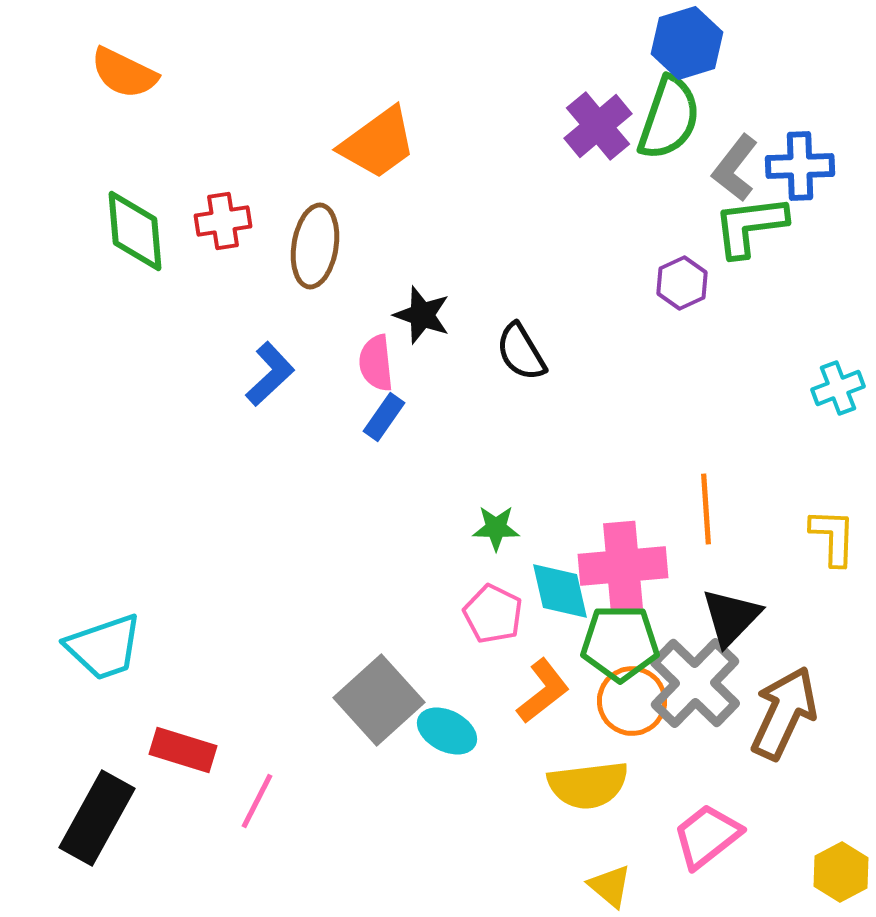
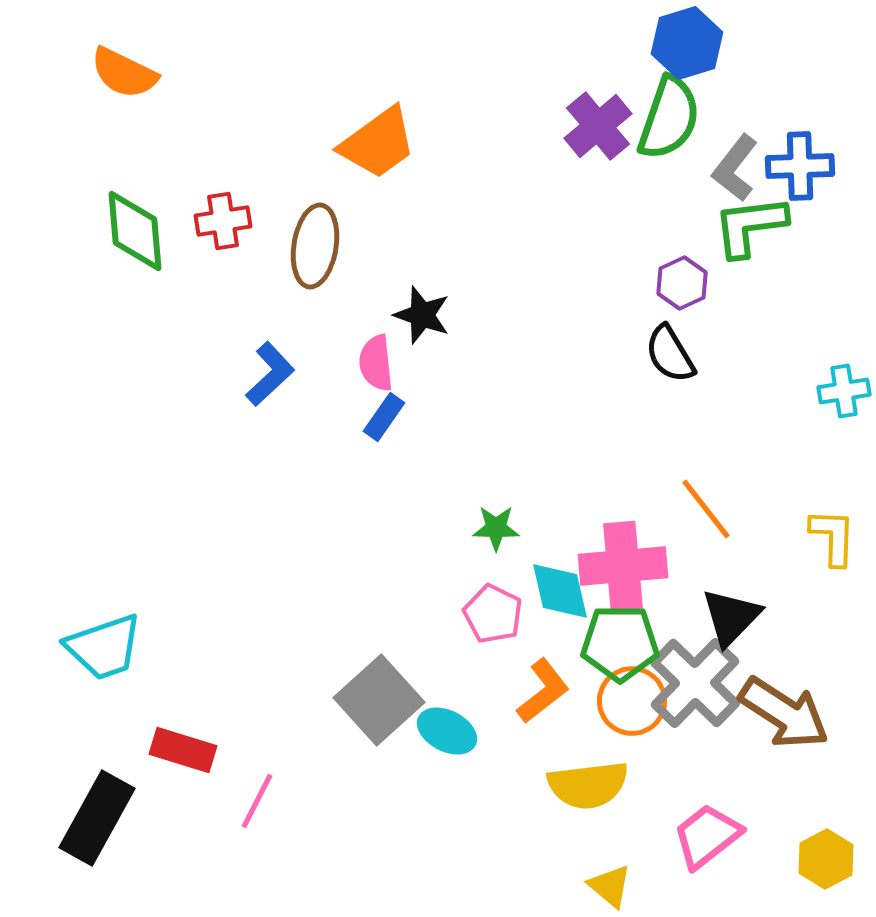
black semicircle: moved 149 px right, 2 px down
cyan cross: moved 6 px right, 3 px down; rotated 12 degrees clockwise
orange line: rotated 34 degrees counterclockwise
brown arrow: rotated 98 degrees clockwise
yellow hexagon: moved 15 px left, 13 px up
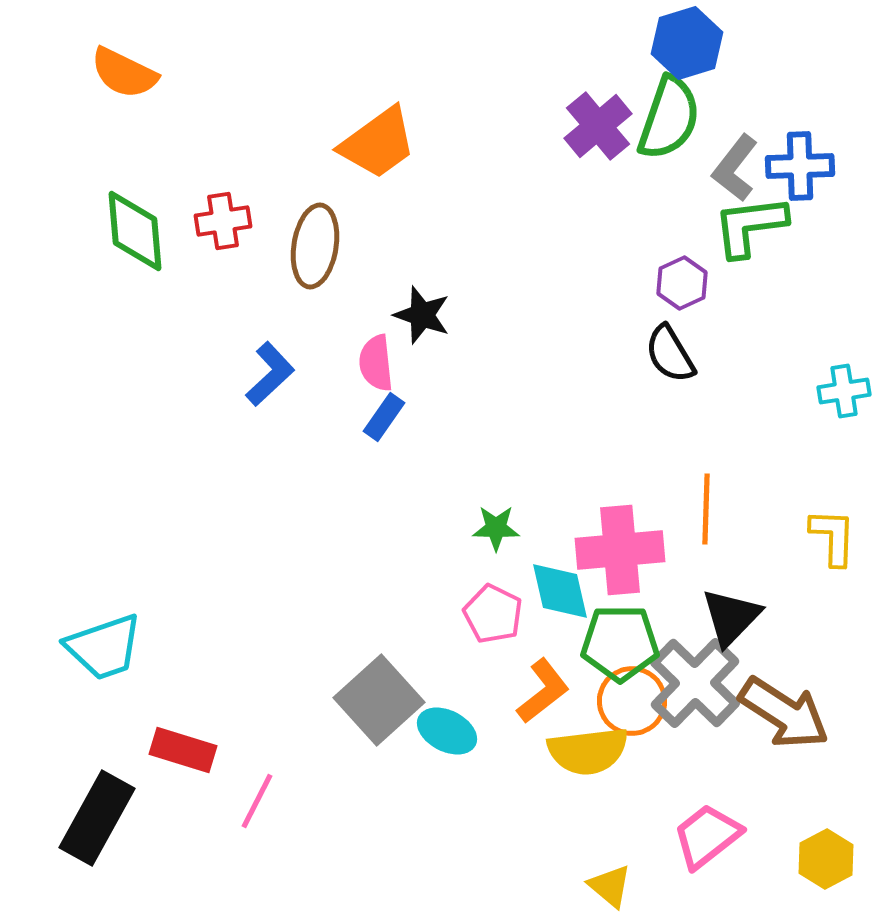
orange line: rotated 40 degrees clockwise
pink cross: moved 3 px left, 16 px up
yellow semicircle: moved 34 px up
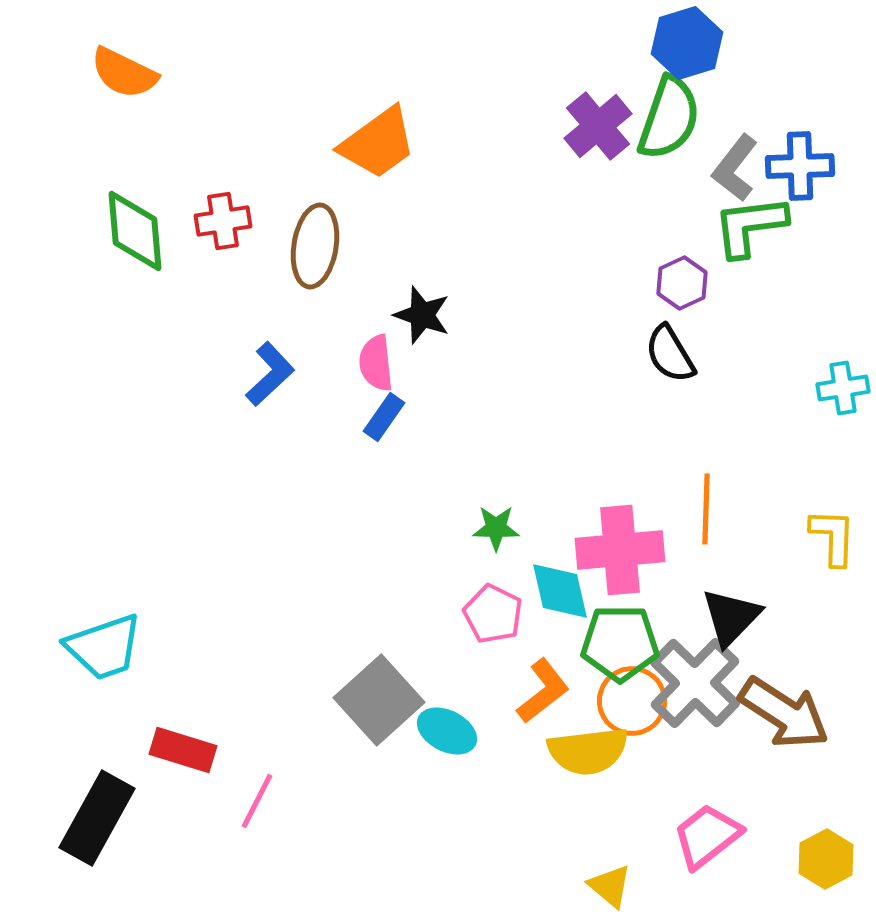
cyan cross: moved 1 px left, 3 px up
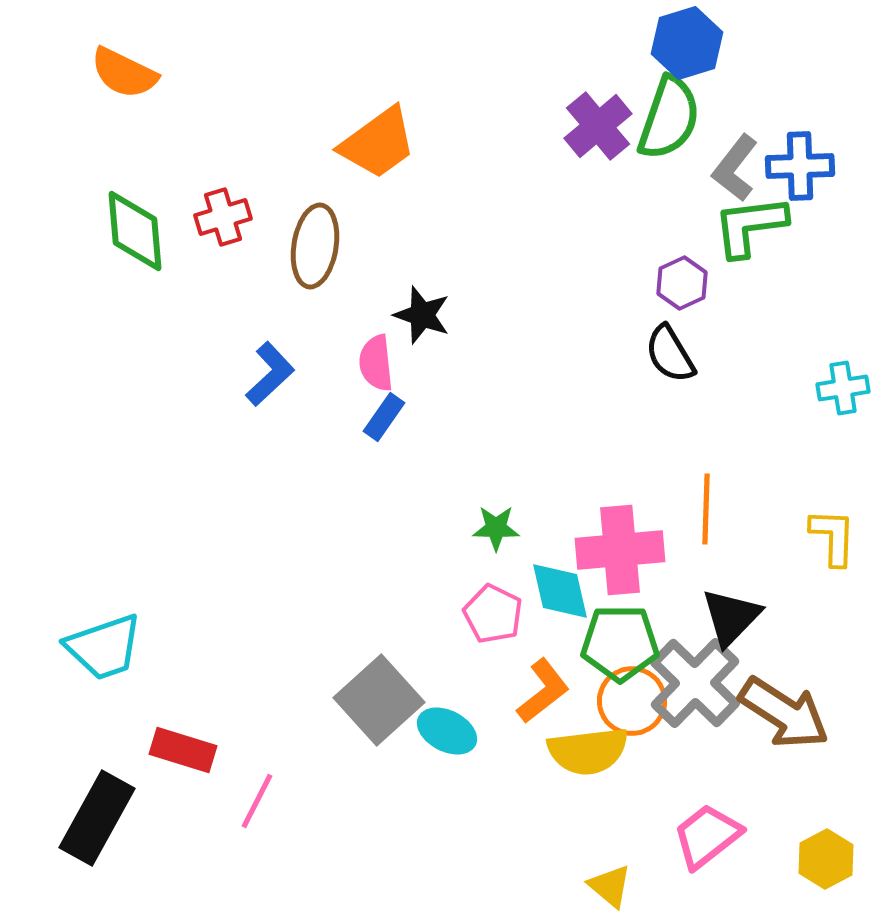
red cross: moved 4 px up; rotated 8 degrees counterclockwise
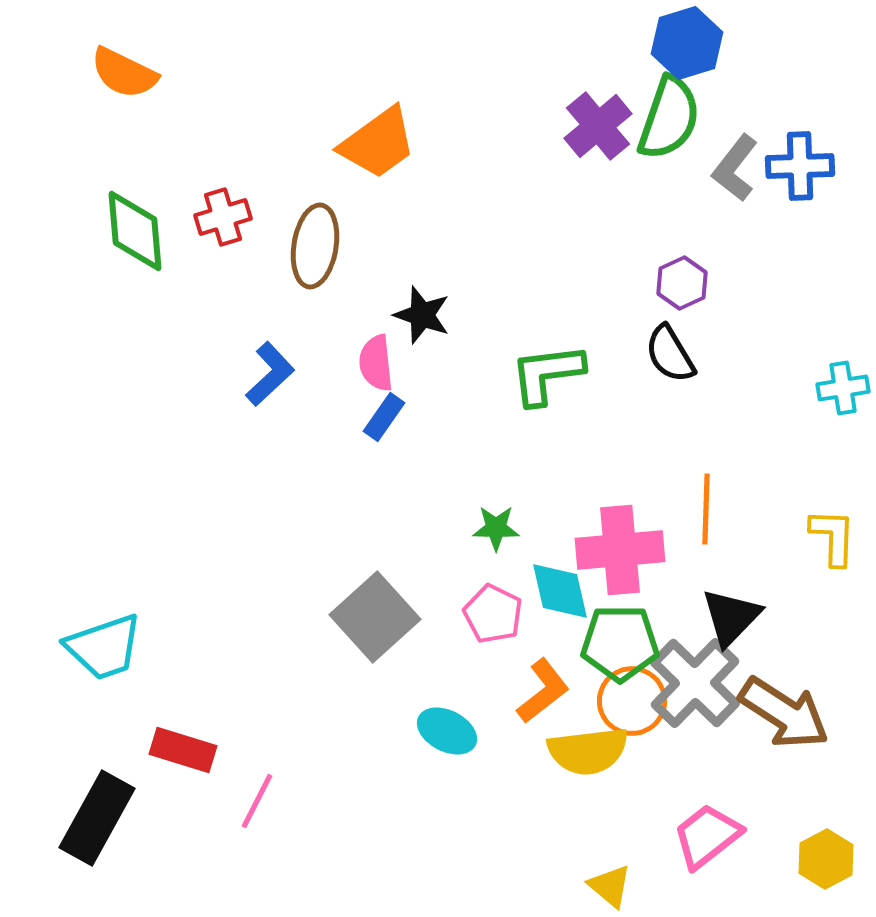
green L-shape: moved 203 px left, 148 px down
gray square: moved 4 px left, 83 px up
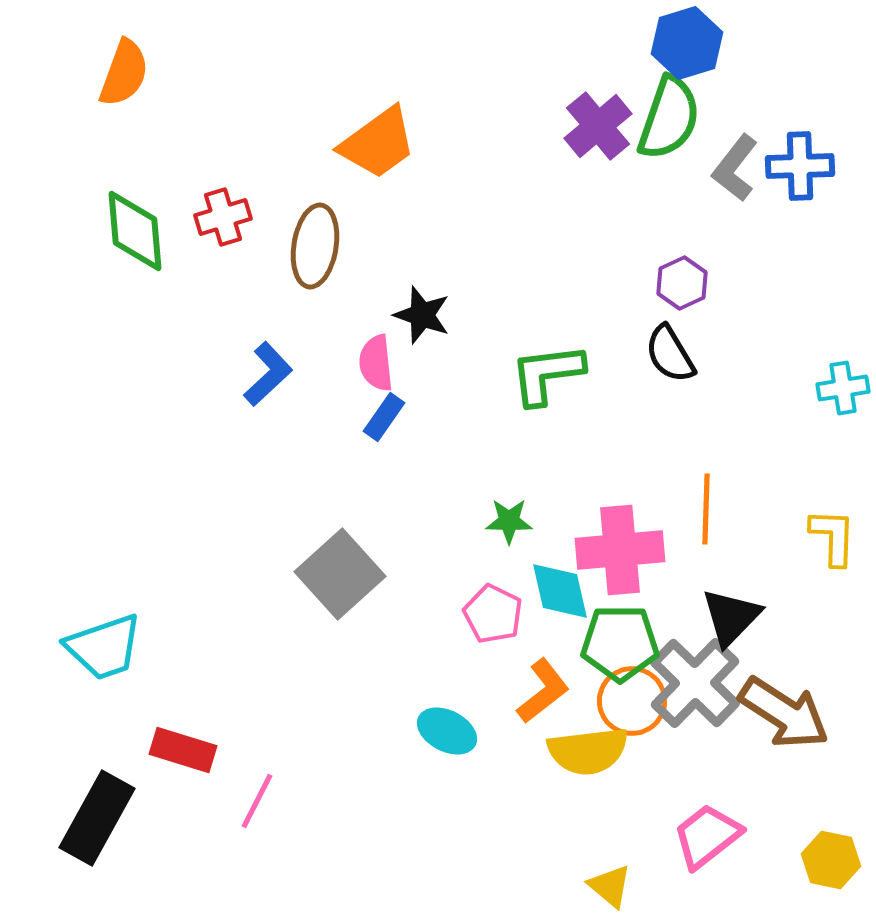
orange semicircle: rotated 96 degrees counterclockwise
blue L-shape: moved 2 px left
green star: moved 13 px right, 7 px up
gray square: moved 35 px left, 43 px up
yellow hexagon: moved 5 px right, 1 px down; rotated 20 degrees counterclockwise
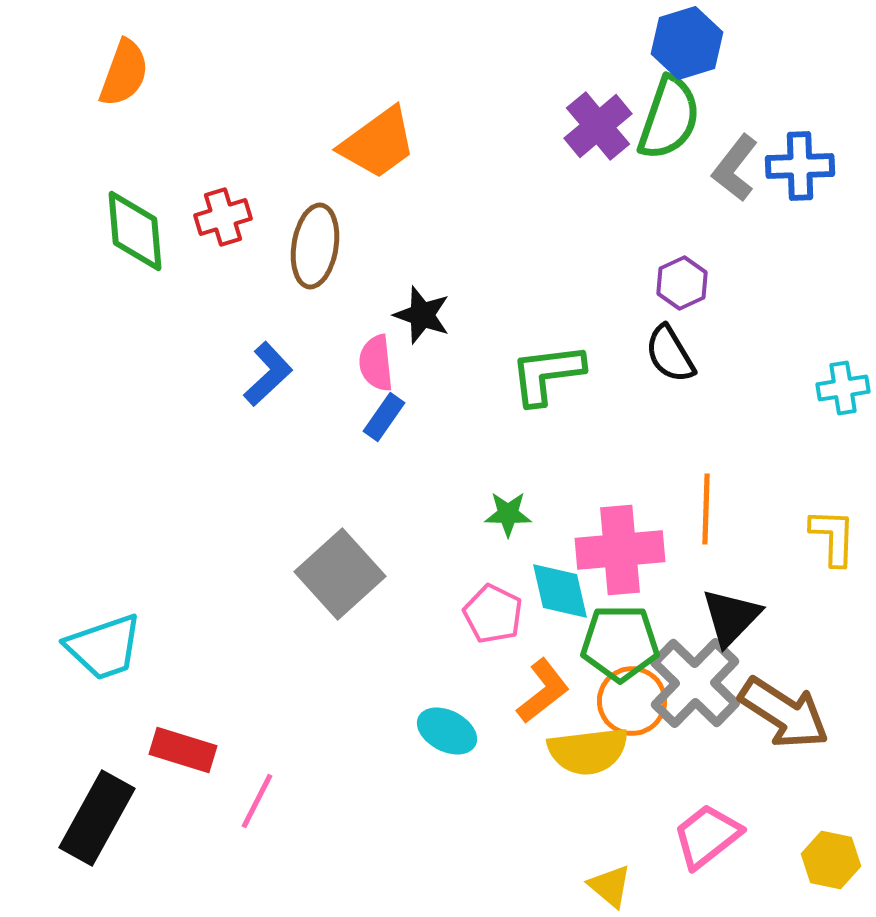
green star: moved 1 px left, 7 px up
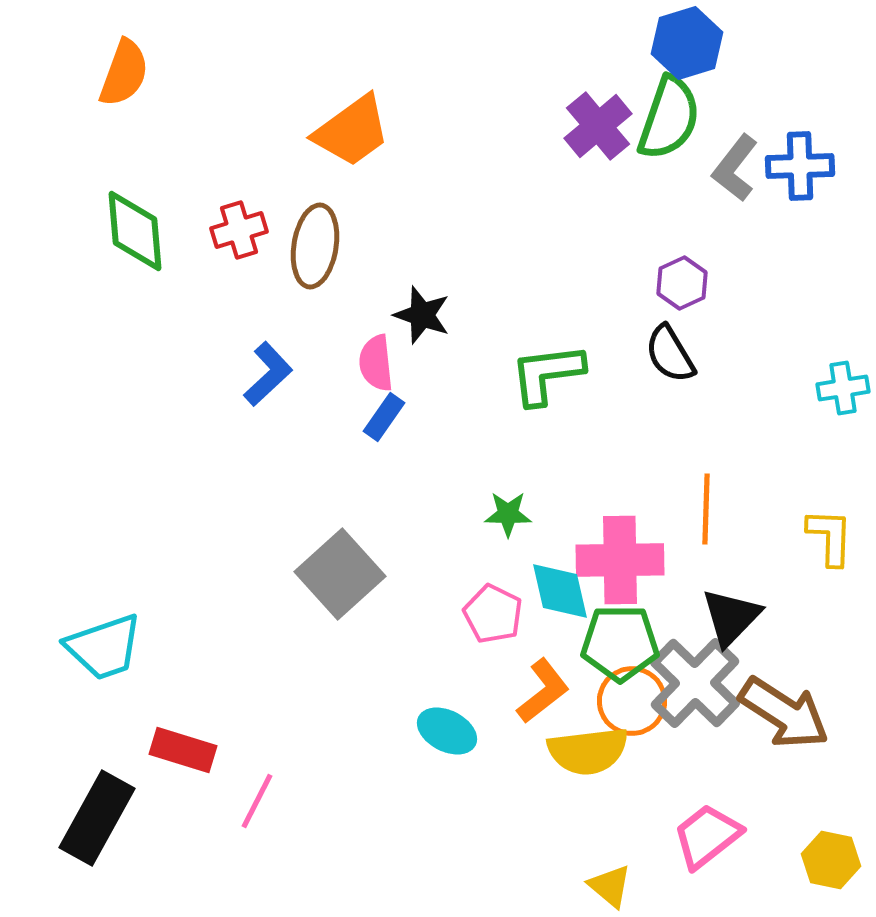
orange trapezoid: moved 26 px left, 12 px up
red cross: moved 16 px right, 13 px down
yellow L-shape: moved 3 px left
pink cross: moved 10 px down; rotated 4 degrees clockwise
